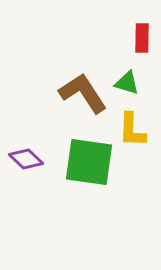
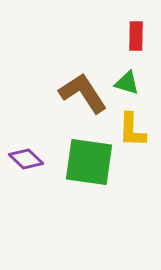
red rectangle: moved 6 px left, 2 px up
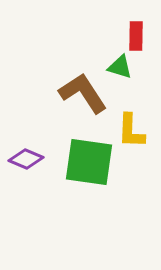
green triangle: moved 7 px left, 16 px up
yellow L-shape: moved 1 px left, 1 px down
purple diamond: rotated 20 degrees counterclockwise
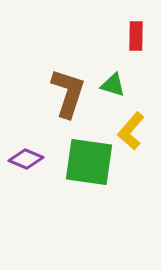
green triangle: moved 7 px left, 18 px down
brown L-shape: moved 15 px left; rotated 51 degrees clockwise
yellow L-shape: rotated 39 degrees clockwise
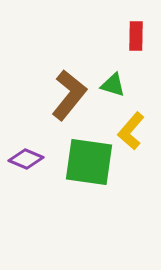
brown L-shape: moved 1 px right, 2 px down; rotated 21 degrees clockwise
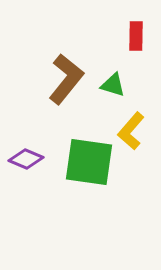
brown L-shape: moved 3 px left, 16 px up
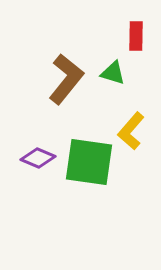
green triangle: moved 12 px up
purple diamond: moved 12 px right, 1 px up
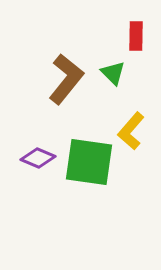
green triangle: rotated 28 degrees clockwise
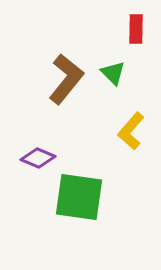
red rectangle: moved 7 px up
green square: moved 10 px left, 35 px down
